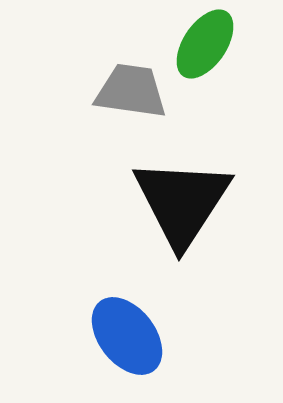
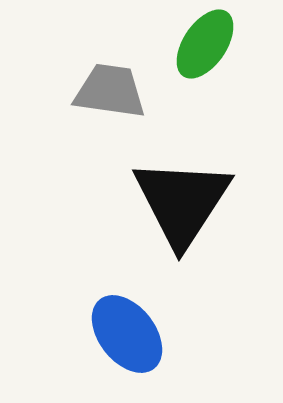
gray trapezoid: moved 21 px left
blue ellipse: moved 2 px up
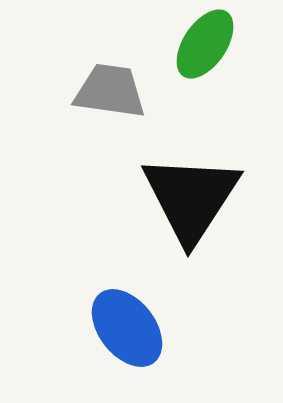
black triangle: moved 9 px right, 4 px up
blue ellipse: moved 6 px up
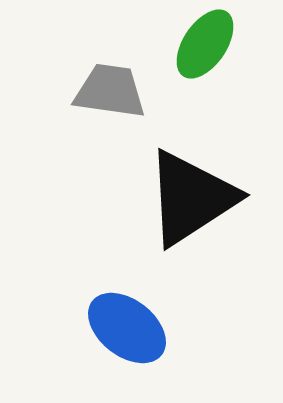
black triangle: rotated 24 degrees clockwise
blue ellipse: rotated 14 degrees counterclockwise
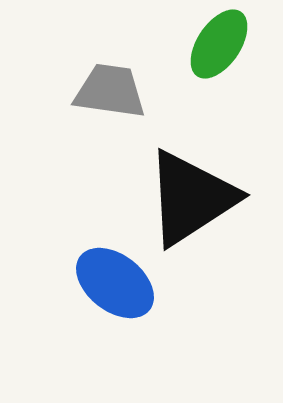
green ellipse: moved 14 px right
blue ellipse: moved 12 px left, 45 px up
